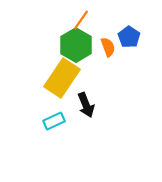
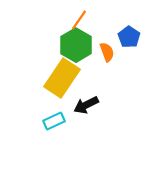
orange line: moved 2 px left
orange semicircle: moved 1 px left, 5 px down
black arrow: rotated 85 degrees clockwise
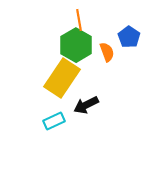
orange line: rotated 45 degrees counterclockwise
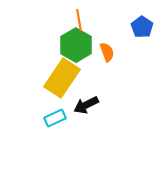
blue pentagon: moved 13 px right, 10 px up
cyan rectangle: moved 1 px right, 3 px up
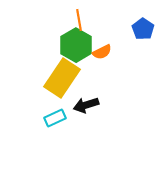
blue pentagon: moved 1 px right, 2 px down
orange semicircle: moved 5 px left; rotated 84 degrees clockwise
black arrow: rotated 10 degrees clockwise
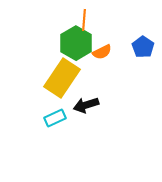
orange line: moved 5 px right; rotated 15 degrees clockwise
blue pentagon: moved 18 px down
green hexagon: moved 2 px up
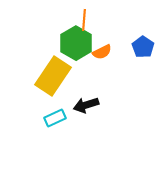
yellow rectangle: moved 9 px left, 2 px up
